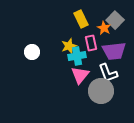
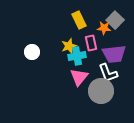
yellow rectangle: moved 2 px left, 1 px down
orange star: rotated 24 degrees counterclockwise
purple trapezoid: moved 3 px down
pink triangle: moved 1 px left, 2 px down
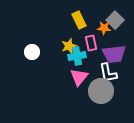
white L-shape: rotated 10 degrees clockwise
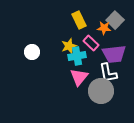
pink rectangle: rotated 35 degrees counterclockwise
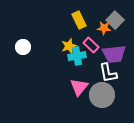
pink rectangle: moved 2 px down
white circle: moved 9 px left, 5 px up
pink triangle: moved 10 px down
gray circle: moved 1 px right, 4 px down
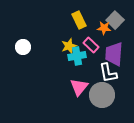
purple trapezoid: rotated 100 degrees clockwise
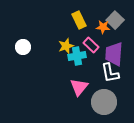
orange star: moved 1 px left, 1 px up
yellow star: moved 3 px left
white L-shape: moved 2 px right
gray circle: moved 2 px right, 7 px down
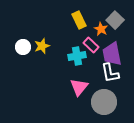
orange star: moved 2 px left, 2 px down; rotated 24 degrees clockwise
yellow star: moved 24 px left
purple trapezoid: moved 2 px left; rotated 15 degrees counterclockwise
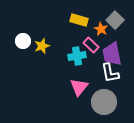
yellow rectangle: rotated 48 degrees counterclockwise
white circle: moved 6 px up
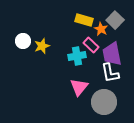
yellow rectangle: moved 5 px right
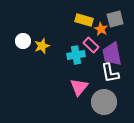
gray square: moved 1 px up; rotated 30 degrees clockwise
cyan cross: moved 1 px left, 1 px up
